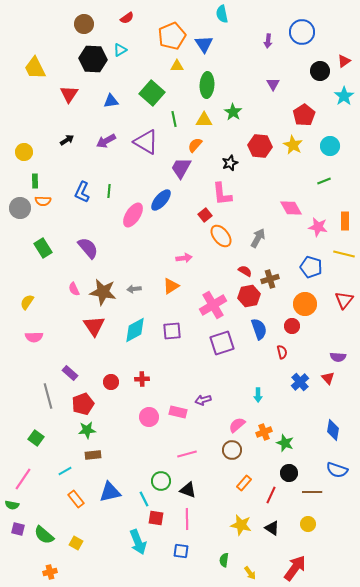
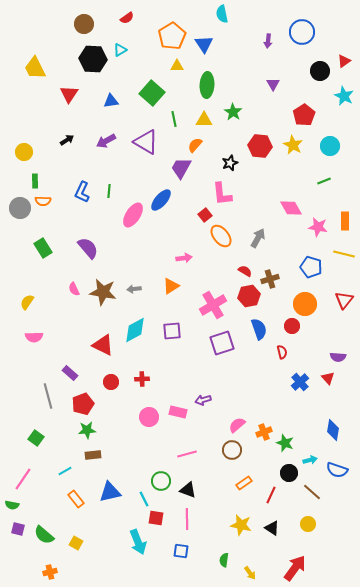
orange pentagon at (172, 36): rotated 8 degrees counterclockwise
cyan star at (344, 96): rotated 12 degrees counterclockwise
red triangle at (94, 326): moved 9 px right, 19 px down; rotated 30 degrees counterclockwise
cyan arrow at (258, 395): moved 52 px right, 65 px down; rotated 104 degrees counterclockwise
orange rectangle at (244, 483): rotated 14 degrees clockwise
brown line at (312, 492): rotated 42 degrees clockwise
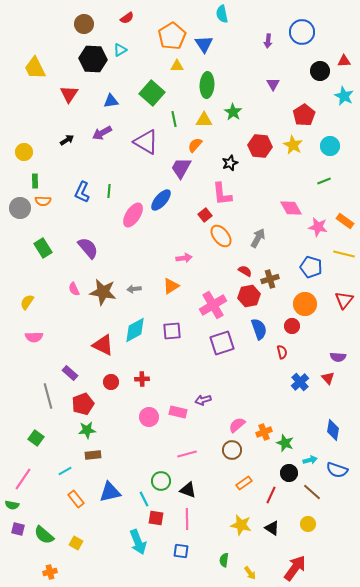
red triangle at (344, 61): rotated 32 degrees clockwise
purple arrow at (106, 141): moved 4 px left, 8 px up
orange rectangle at (345, 221): rotated 54 degrees counterclockwise
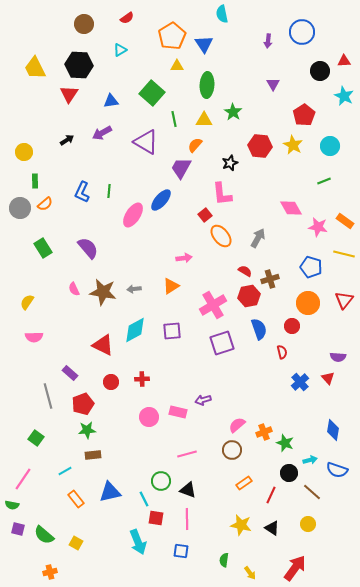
black hexagon at (93, 59): moved 14 px left, 6 px down
orange semicircle at (43, 201): moved 2 px right, 3 px down; rotated 42 degrees counterclockwise
orange circle at (305, 304): moved 3 px right, 1 px up
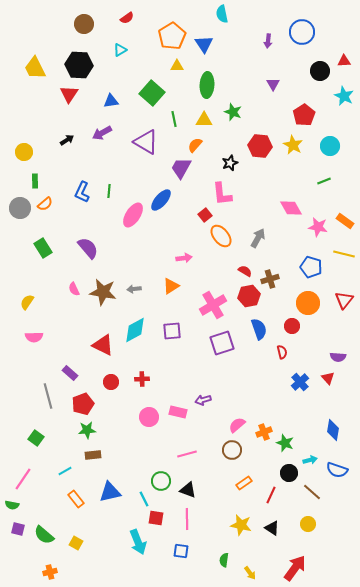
green star at (233, 112): rotated 12 degrees counterclockwise
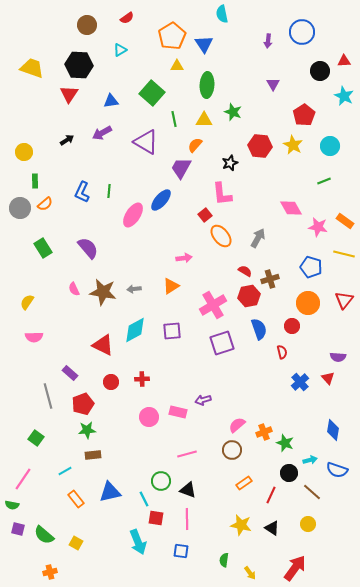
brown circle at (84, 24): moved 3 px right, 1 px down
yellow trapezoid at (35, 68): moved 3 px left; rotated 135 degrees clockwise
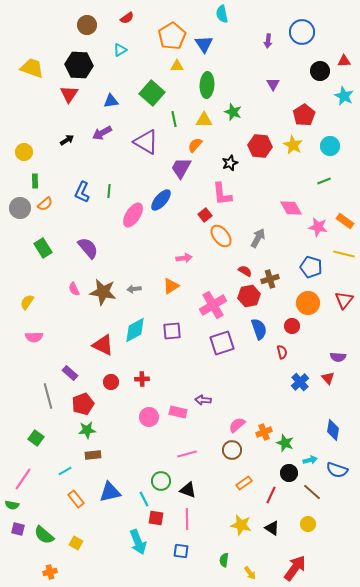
purple arrow at (203, 400): rotated 21 degrees clockwise
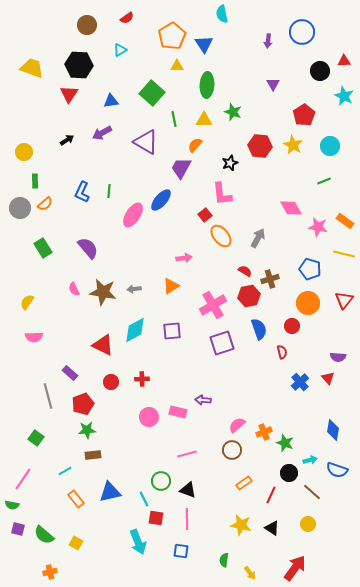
blue pentagon at (311, 267): moved 1 px left, 2 px down
